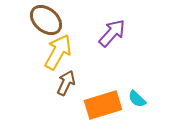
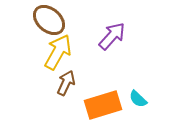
brown ellipse: moved 3 px right
purple arrow: moved 3 px down
cyan semicircle: moved 1 px right
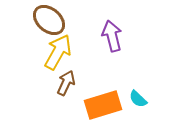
purple arrow: rotated 56 degrees counterclockwise
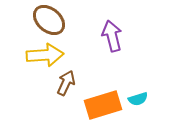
yellow arrow: moved 13 px left, 3 px down; rotated 57 degrees clockwise
cyan semicircle: rotated 60 degrees counterclockwise
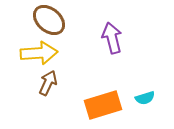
purple arrow: moved 2 px down
yellow arrow: moved 6 px left, 2 px up
brown arrow: moved 18 px left
cyan semicircle: moved 7 px right, 1 px up
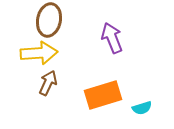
brown ellipse: rotated 60 degrees clockwise
purple arrow: rotated 8 degrees counterclockwise
cyan semicircle: moved 3 px left, 10 px down
orange rectangle: moved 10 px up
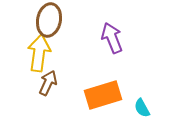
yellow arrow: rotated 78 degrees counterclockwise
cyan semicircle: rotated 78 degrees clockwise
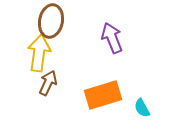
brown ellipse: moved 2 px right, 1 px down
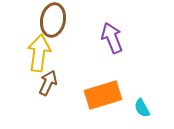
brown ellipse: moved 2 px right, 1 px up
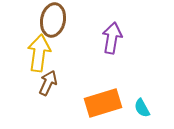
purple arrow: rotated 32 degrees clockwise
orange rectangle: moved 8 px down
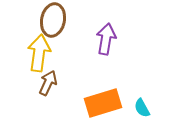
purple arrow: moved 6 px left, 1 px down
